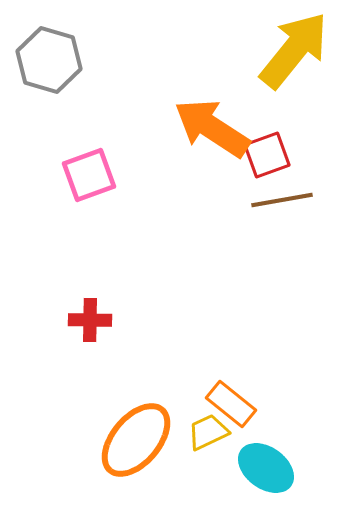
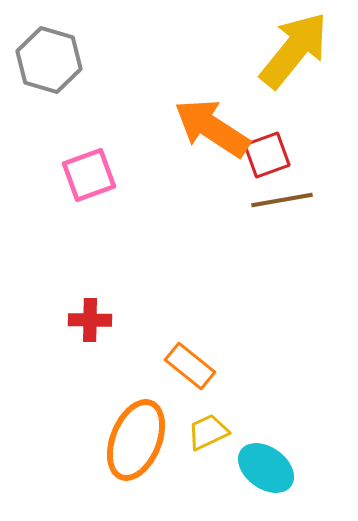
orange rectangle: moved 41 px left, 38 px up
orange ellipse: rotated 18 degrees counterclockwise
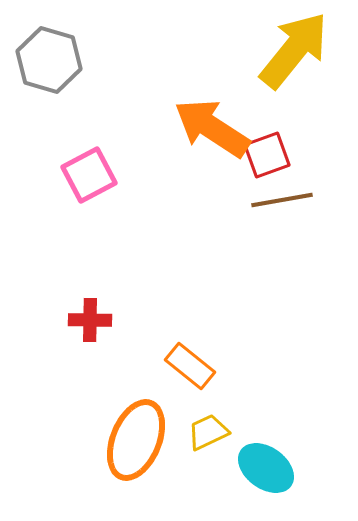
pink square: rotated 8 degrees counterclockwise
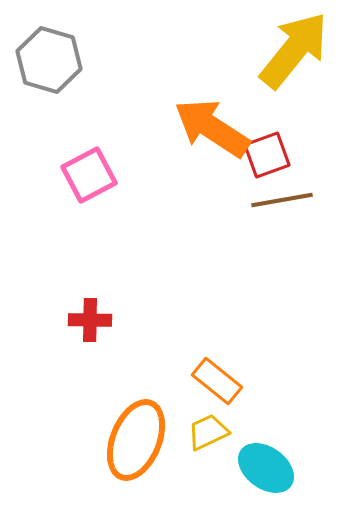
orange rectangle: moved 27 px right, 15 px down
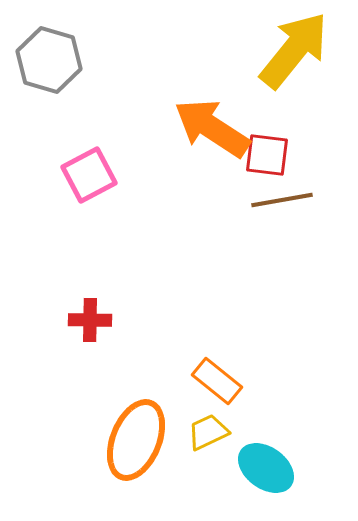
red square: rotated 27 degrees clockwise
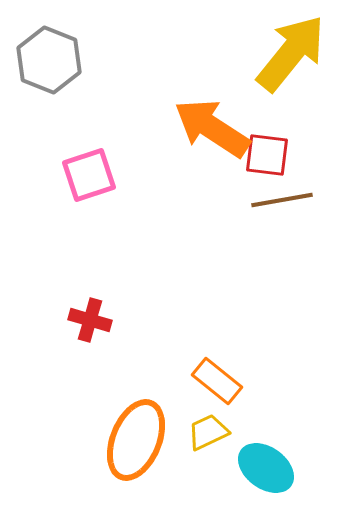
yellow arrow: moved 3 px left, 3 px down
gray hexagon: rotated 6 degrees clockwise
pink square: rotated 10 degrees clockwise
red cross: rotated 15 degrees clockwise
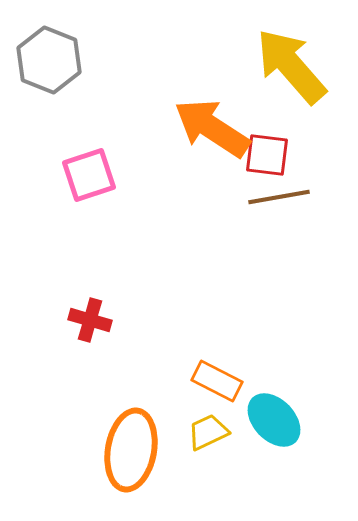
yellow arrow: moved 13 px down; rotated 80 degrees counterclockwise
brown line: moved 3 px left, 3 px up
orange rectangle: rotated 12 degrees counterclockwise
orange ellipse: moved 5 px left, 10 px down; rotated 12 degrees counterclockwise
cyan ellipse: moved 8 px right, 48 px up; rotated 10 degrees clockwise
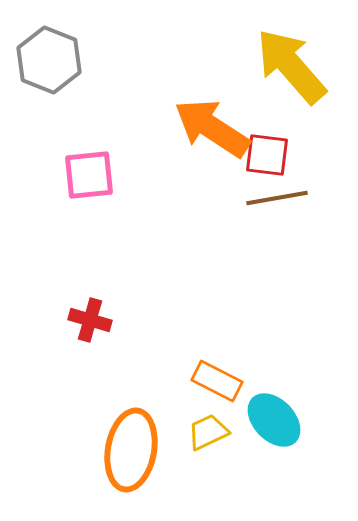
pink square: rotated 12 degrees clockwise
brown line: moved 2 px left, 1 px down
